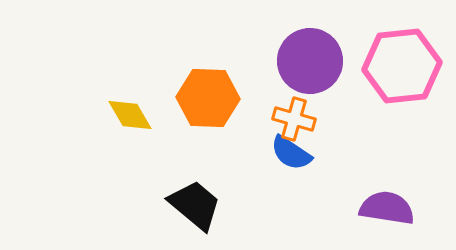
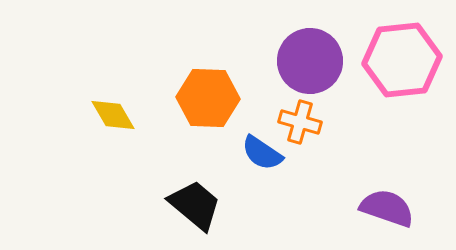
pink hexagon: moved 6 px up
yellow diamond: moved 17 px left
orange cross: moved 6 px right, 3 px down
blue semicircle: moved 29 px left
purple semicircle: rotated 10 degrees clockwise
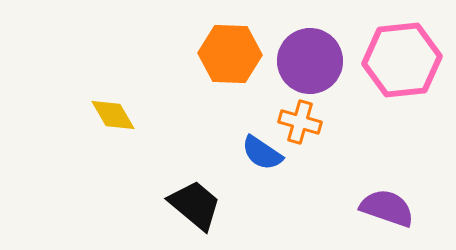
orange hexagon: moved 22 px right, 44 px up
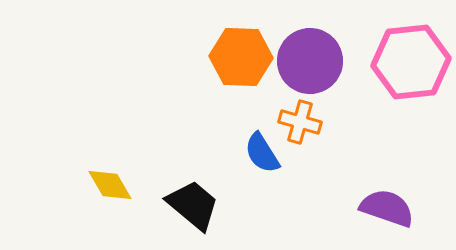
orange hexagon: moved 11 px right, 3 px down
pink hexagon: moved 9 px right, 2 px down
yellow diamond: moved 3 px left, 70 px down
blue semicircle: rotated 24 degrees clockwise
black trapezoid: moved 2 px left
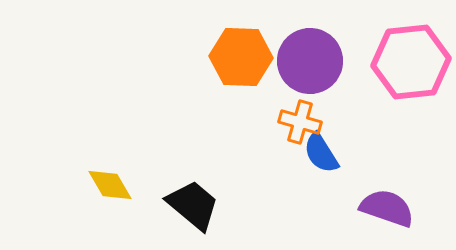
blue semicircle: moved 59 px right
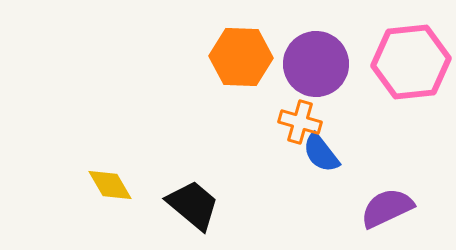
purple circle: moved 6 px right, 3 px down
blue semicircle: rotated 6 degrees counterclockwise
purple semicircle: rotated 44 degrees counterclockwise
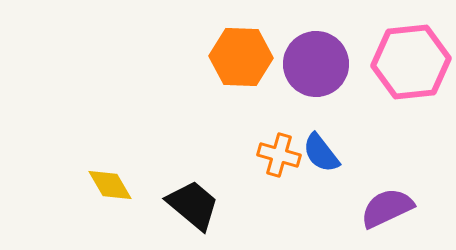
orange cross: moved 21 px left, 33 px down
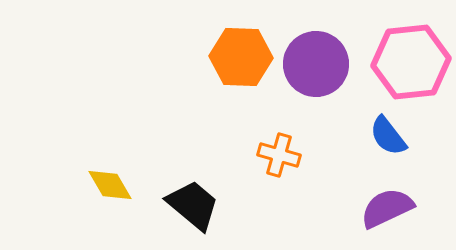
blue semicircle: moved 67 px right, 17 px up
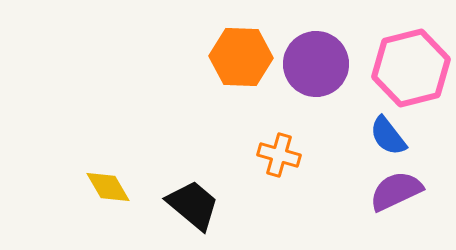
pink hexagon: moved 6 px down; rotated 8 degrees counterclockwise
yellow diamond: moved 2 px left, 2 px down
purple semicircle: moved 9 px right, 17 px up
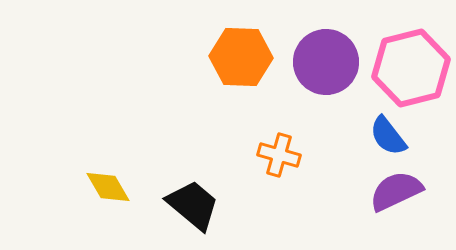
purple circle: moved 10 px right, 2 px up
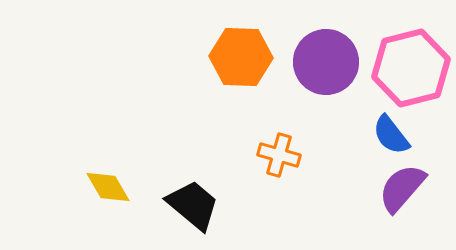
blue semicircle: moved 3 px right, 1 px up
purple semicircle: moved 6 px right, 3 px up; rotated 24 degrees counterclockwise
